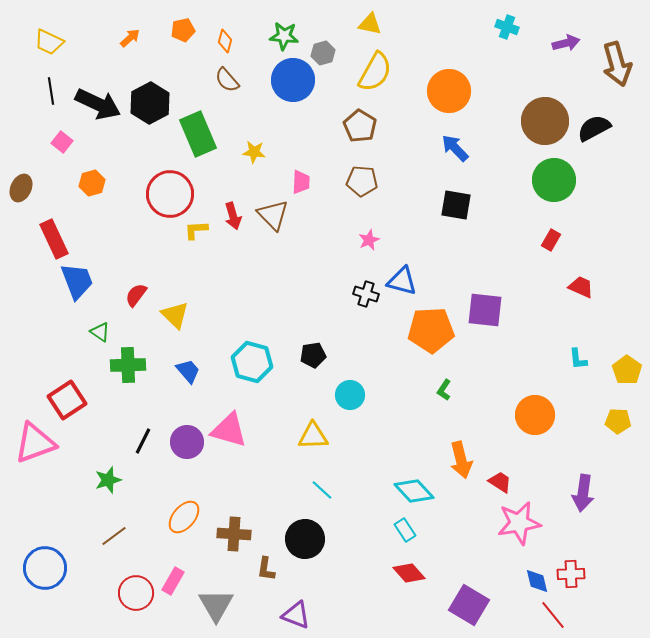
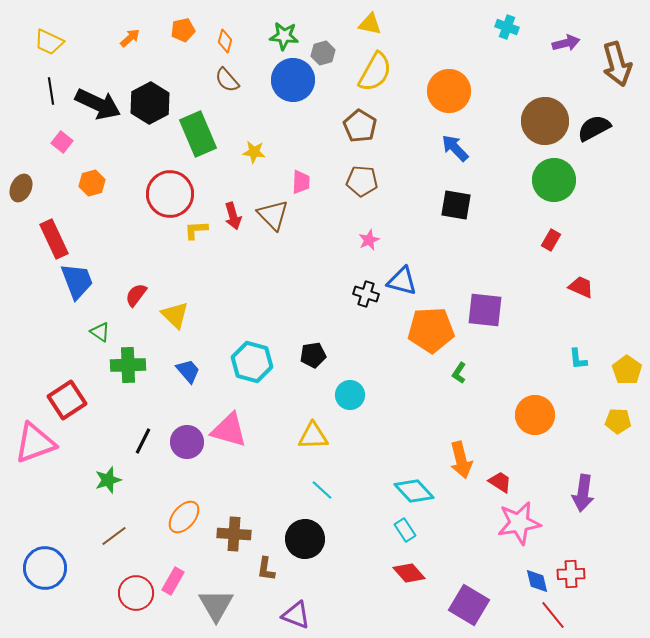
green L-shape at (444, 390): moved 15 px right, 17 px up
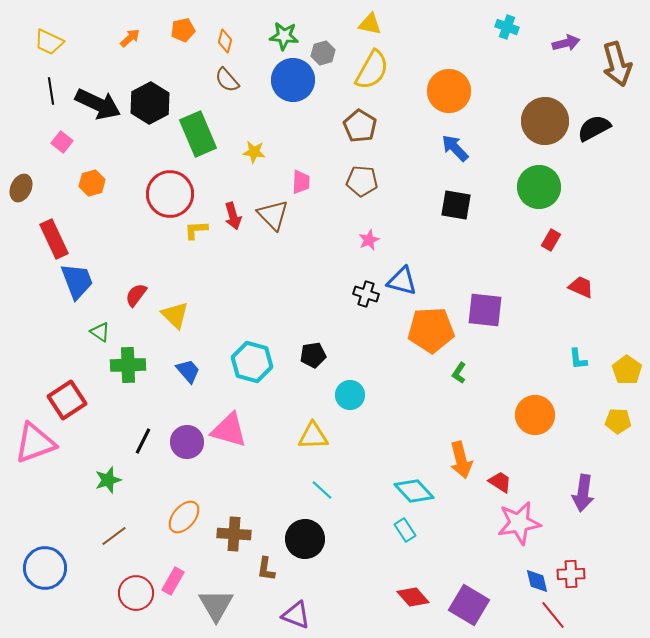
yellow semicircle at (375, 72): moved 3 px left, 2 px up
green circle at (554, 180): moved 15 px left, 7 px down
red diamond at (409, 573): moved 4 px right, 24 px down
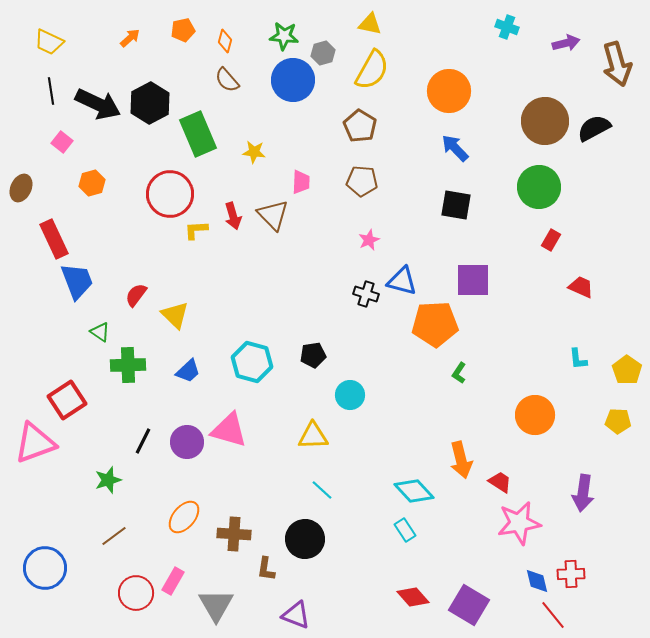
purple square at (485, 310): moved 12 px left, 30 px up; rotated 6 degrees counterclockwise
orange pentagon at (431, 330): moved 4 px right, 6 px up
blue trapezoid at (188, 371): rotated 88 degrees clockwise
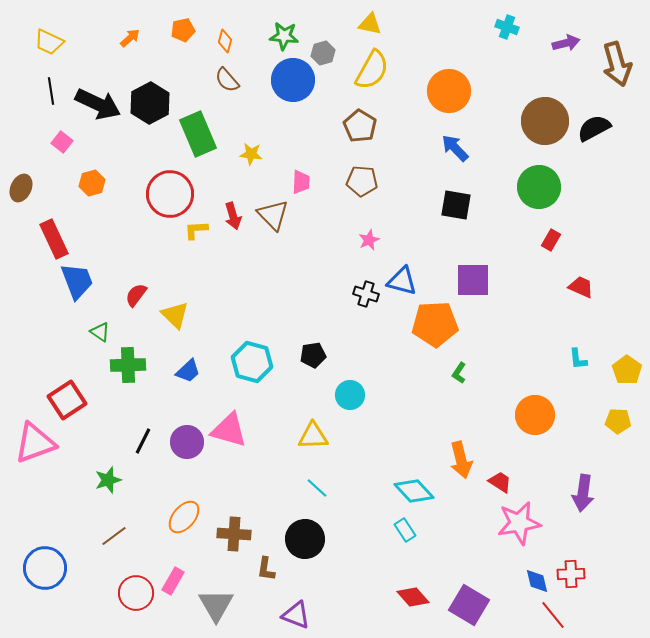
yellow star at (254, 152): moved 3 px left, 2 px down
cyan line at (322, 490): moved 5 px left, 2 px up
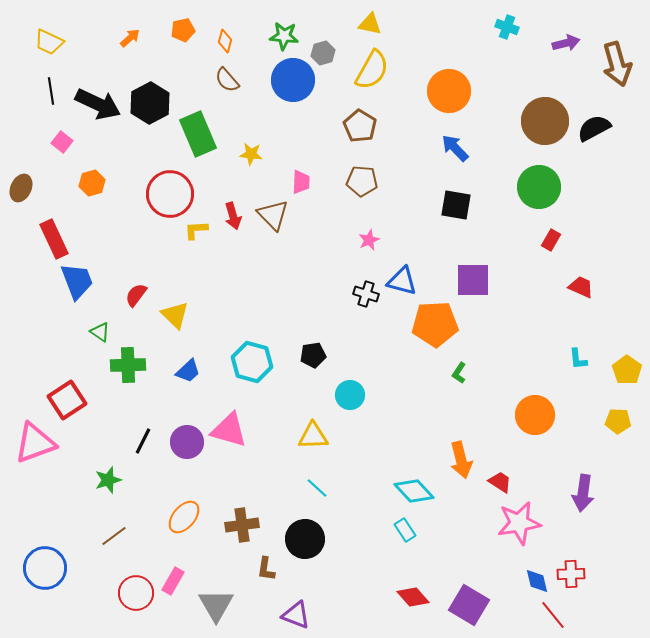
brown cross at (234, 534): moved 8 px right, 9 px up; rotated 12 degrees counterclockwise
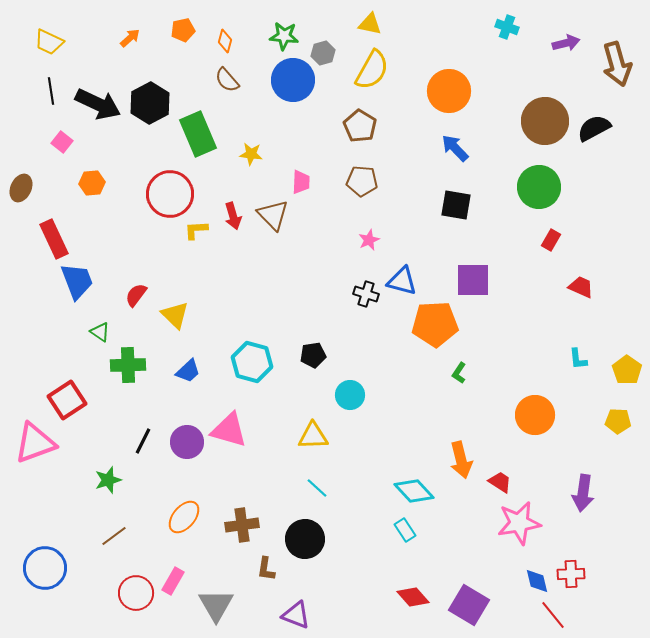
orange hexagon at (92, 183): rotated 10 degrees clockwise
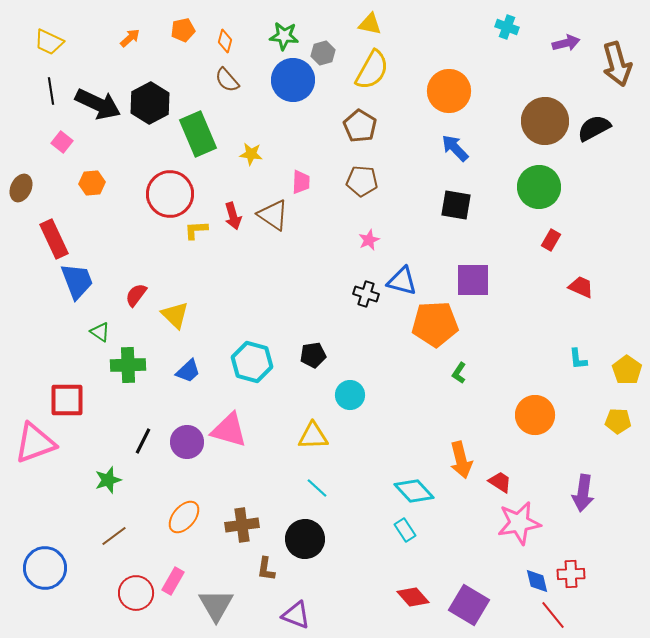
brown triangle at (273, 215): rotated 12 degrees counterclockwise
red square at (67, 400): rotated 33 degrees clockwise
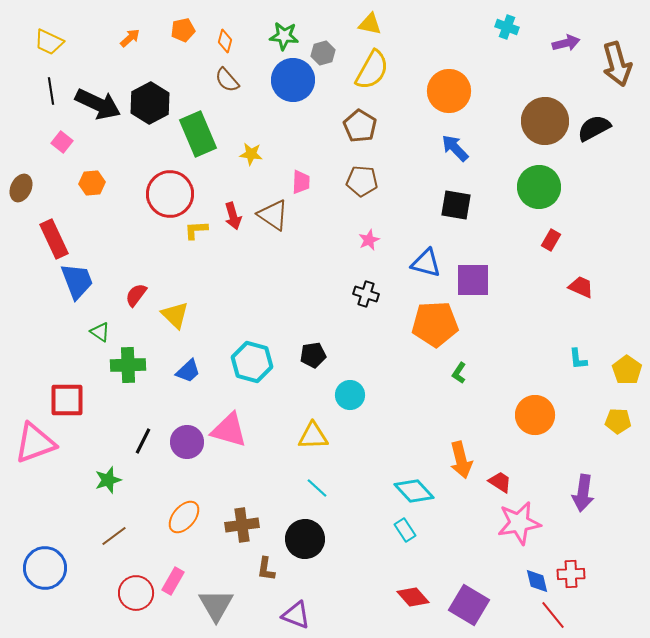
blue triangle at (402, 281): moved 24 px right, 18 px up
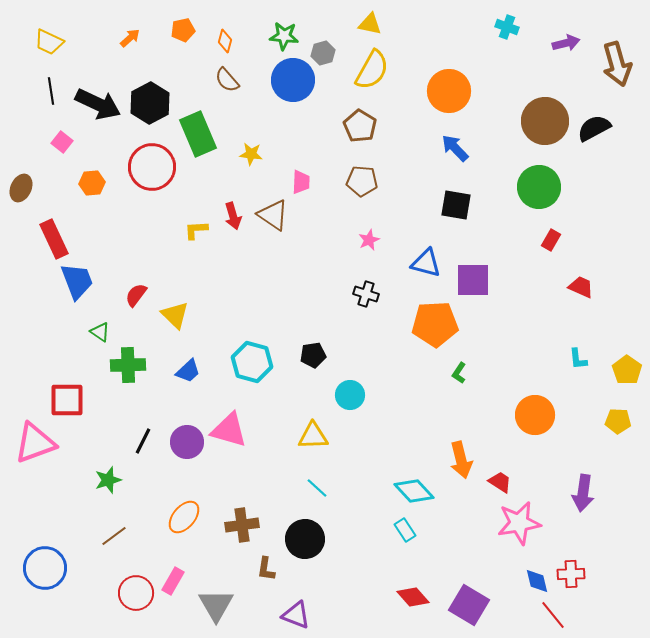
red circle at (170, 194): moved 18 px left, 27 px up
